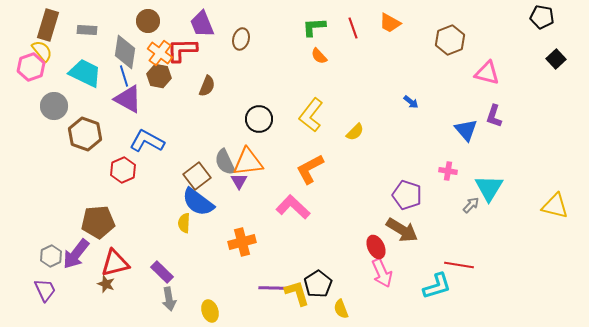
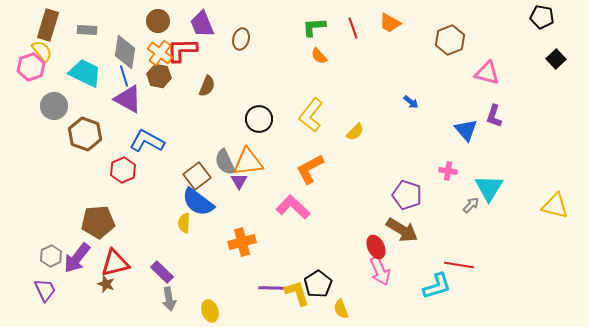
brown circle at (148, 21): moved 10 px right
purple arrow at (76, 254): moved 1 px right, 4 px down
pink arrow at (382, 273): moved 2 px left, 2 px up
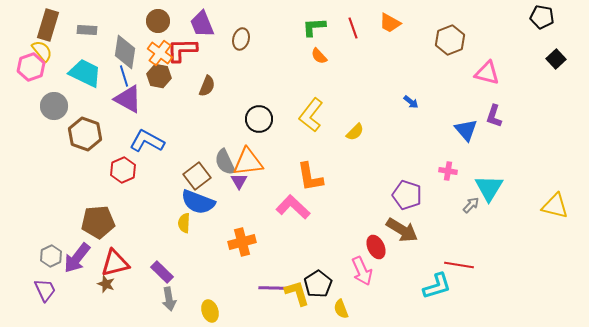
orange L-shape at (310, 169): moved 8 px down; rotated 72 degrees counterclockwise
blue semicircle at (198, 202): rotated 16 degrees counterclockwise
pink arrow at (380, 271): moved 18 px left
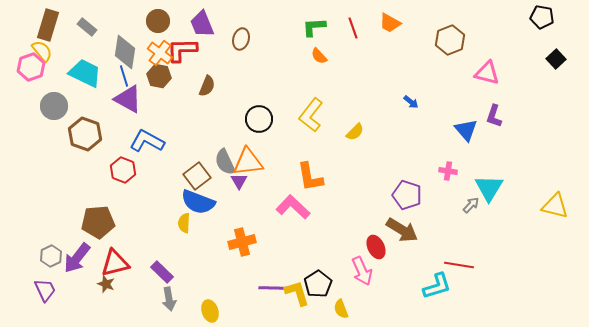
gray rectangle at (87, 30): moved 3 px up; rotated 36 degrees clockwise
red hexagon at (123, 170): rotated 15 degrees counterclockwise
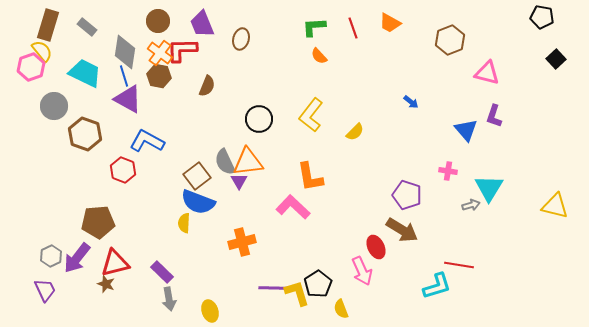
gray arrow at (471, 205): rotated 30 degrees clockwise
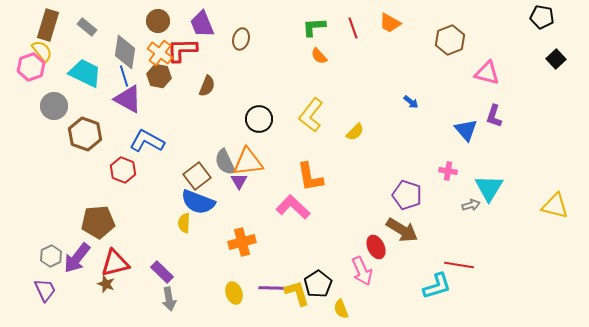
yellow ellipse at (210, 311): moved 24 px right, 18 px up
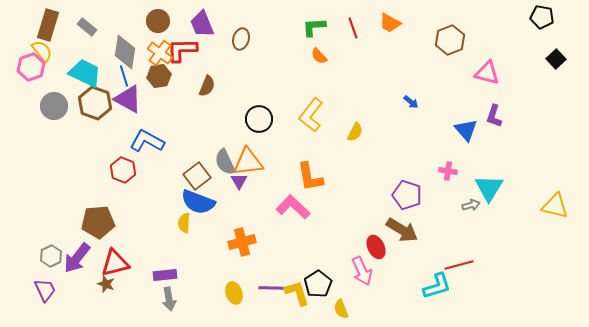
brown hexagon at (159, 76): rotated 20 degrees counterclockwise
yellow semicircle at (355, 132): rotated 18 degrees counterclockwise
brown hexagon at (85, 134): moved 10 px right, 31 px up
red line at (459, 265): rotated 24 degrees counterclockwise
purple rectangle at (162, 272): moved 3 px right, 3 px down; rotated 50 degrees counterclockwise
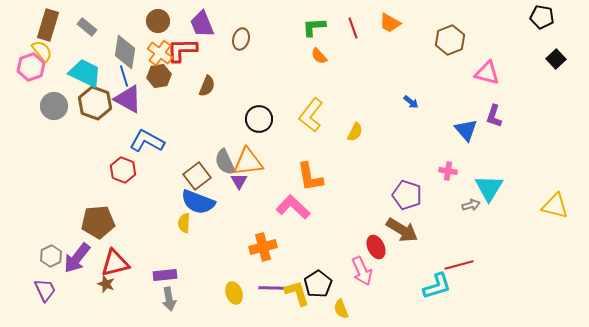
orange cross at (242, 242): moved 21 px right, 5 px down
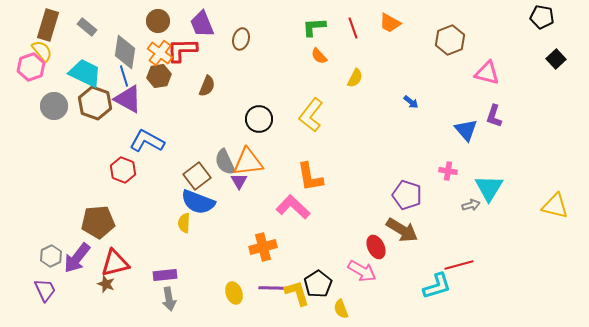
yellow semicircle at (355, 132): moved 54 px up
pink arrow at (362, 271): rotated 36 degrees counterclockwise
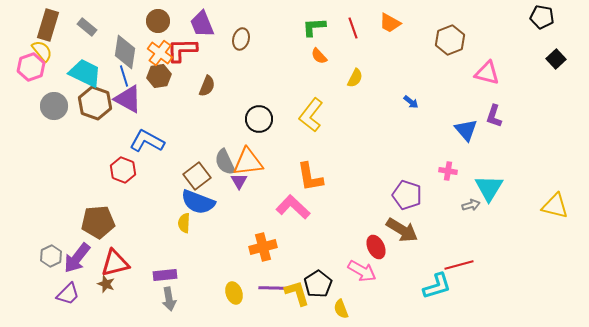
purple trapezoid at (45, 290): moved 23 px right, 4 px down; rotated 70 degrees clockwise
